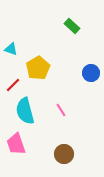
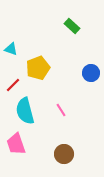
yellow pentagon: rotated 10 degrees clockwise
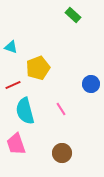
green rectangle: moved 1 px right, 11 px up
cyan triangle: moved 2 px up
blue circle: moved 11 px down
red line: rotated 21 degrees clockwise
pink line: moved 1 px up
brown circle: moved 2 px left, 1 px up
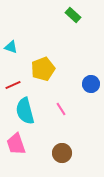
yellow pentagon: moved 5 px right, 1 px down
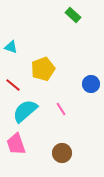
red line: rotated 63 degrees clockwise
cyan semicircle: rotated 64 degrees clockwise
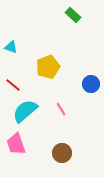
yellow pentagon: moved 5 px right, 2 px up
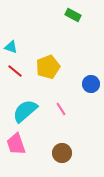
green rectangle: rotated 14 degrees counterclockwise
red line: moved 2 px right, 14 px up
